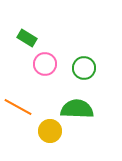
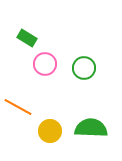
green semicircle: moved 14 px right, 19 px down
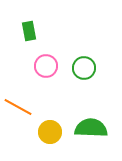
green rectangle: moved 2 px right, 7 px up; rotated 48 degrees clockwise
pink circle: moved 1 px right, 2 px down
yellow circle: moved 1 px down
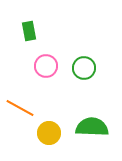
orange line: moved 2 px right, 1 px down
green semicircle: moved 1 px right, 1 px up
yellow circle: moved 1 px left, 1 px down
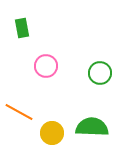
green rectangle: moved 7 px left, 3 px up
green circle: moved 16 px right, 5 px down
orange line: moved 1 px left, 4 px down
yellow circle: moved 3 px right
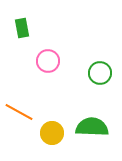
pink circle: moved 2 px right, 5 px up
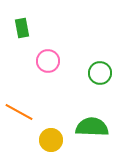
yellow circle: moved 1 px left, 7 px down
